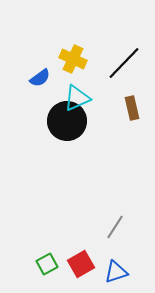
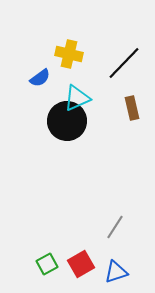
yellow cross: moved 4 px left, 5 px up; rotated 12 degrees counterclockwise
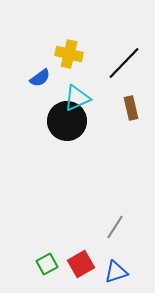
brown rectangle: moved 1 px left
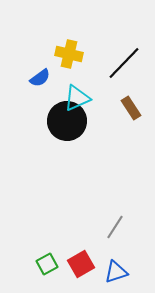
brown rectangle: rotated 20 degrees counterclockwise
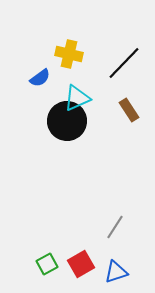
brown rectangle: moved 2 px left, 2 px down
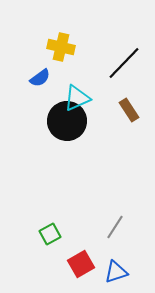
yellow cross: moved 8 px left, 7 px up
green square: moved 3 px right, 30 px up
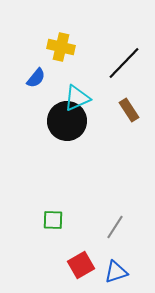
blue semicircle: moved 4 px left; rotated 15 degrees counterclockwise
green square: moved 3 px right, 14 px up; rotated 30 degrees clockwise
red square: moved 1 px down
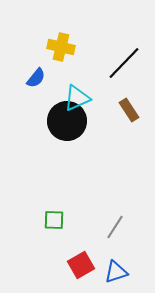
green square: moved 1 px right
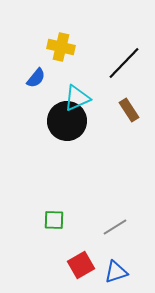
gray line: rotated 25 degrees clockwise
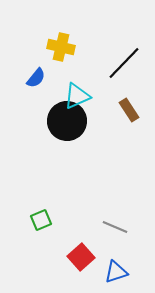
cyan triangle: moved 2 px up
green square: moved 13 px left; rotated 25 degrees counterclockwise
gray line: rotated 55 degrees clockwise
red square: moved 8 px up; rotated 12 degrees counterclockwise
